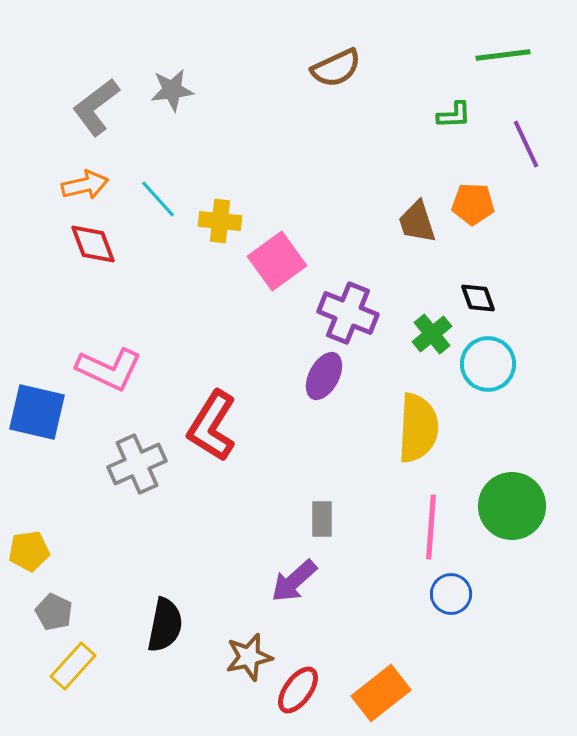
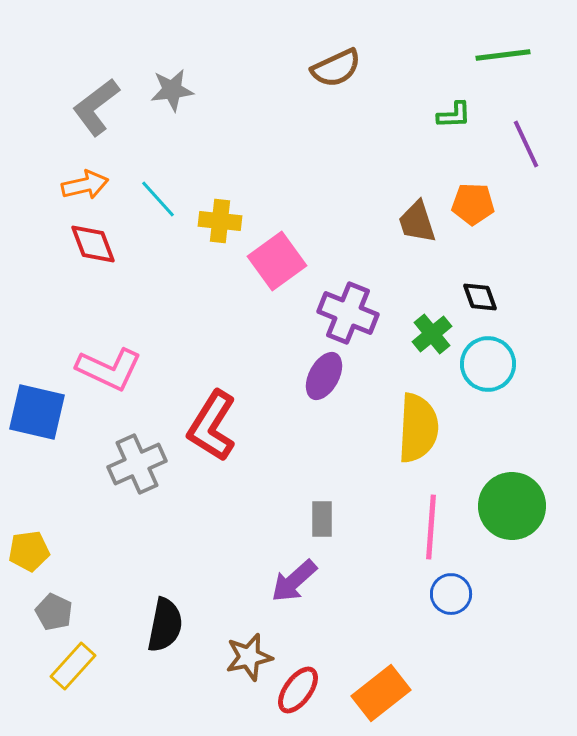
black diamond: moved 2 px right, 1 px up
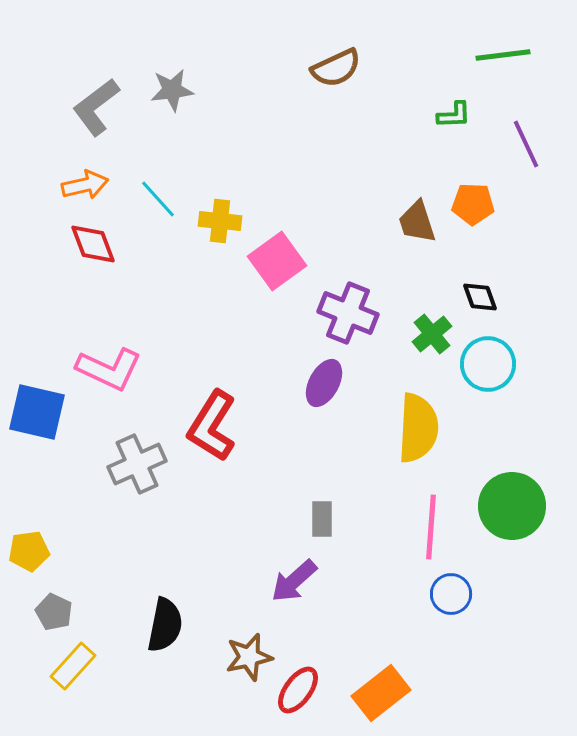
purple ellipse: moved 7 px down
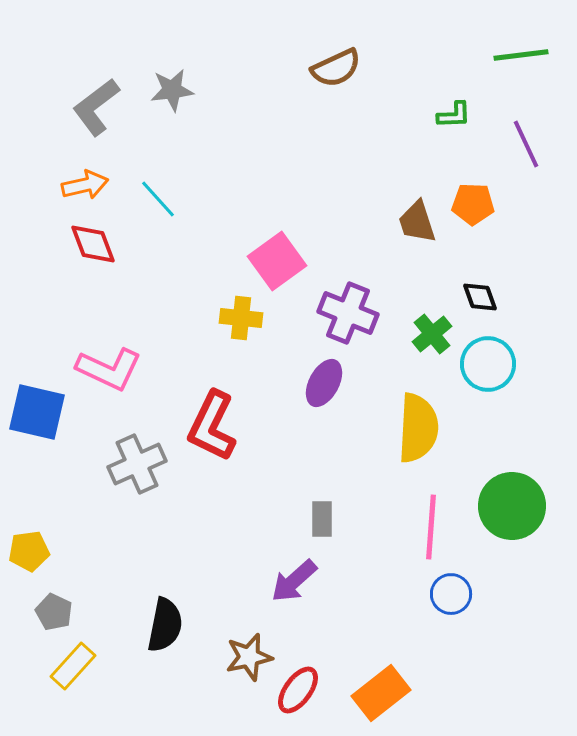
green line: moved 18 px right
yellow cross: moved 21 px right, 97 px down
red L-shape: rotated 6 degrees counterclockwise
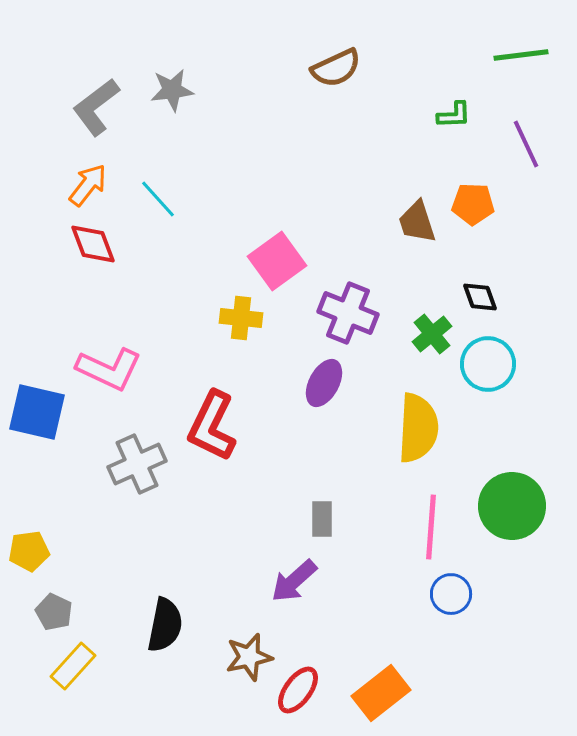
orange arrow: moved 3 px right; rotated 39 degrees counterclockwise
